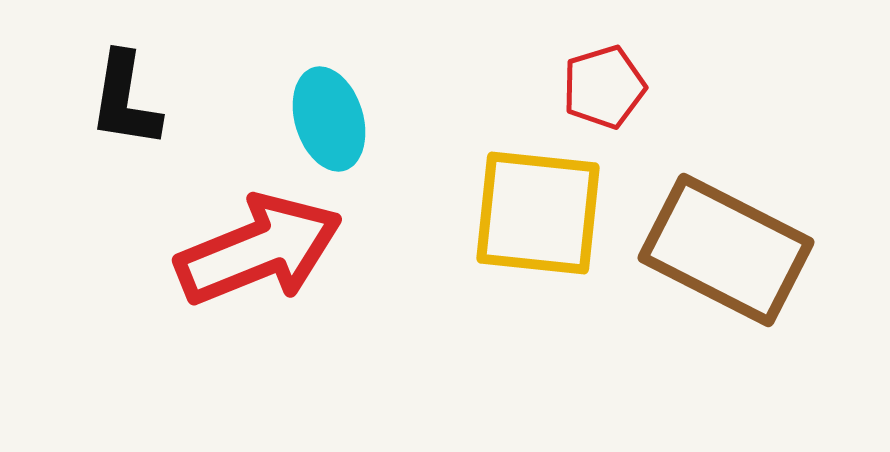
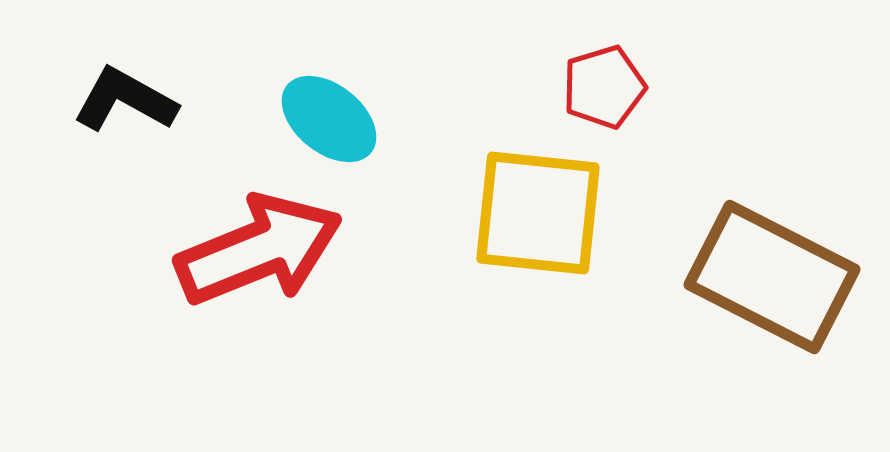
black L-shape: rotated 110 degrees clockwise
cyan ellipse: rotated 34 degrees counterclockwise
brown rectangle: moved 46 px right, 27 px down
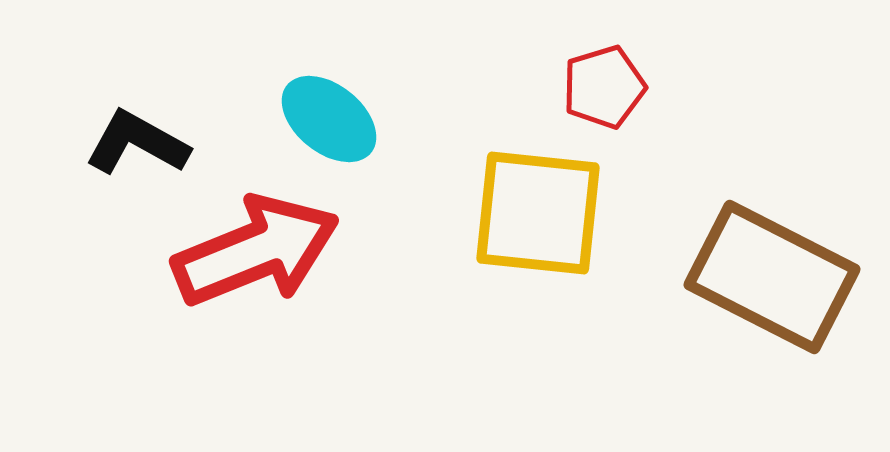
black L-shape: moved 12 px right, 43 px down
red arrow: moved 3 px left, 1 px down
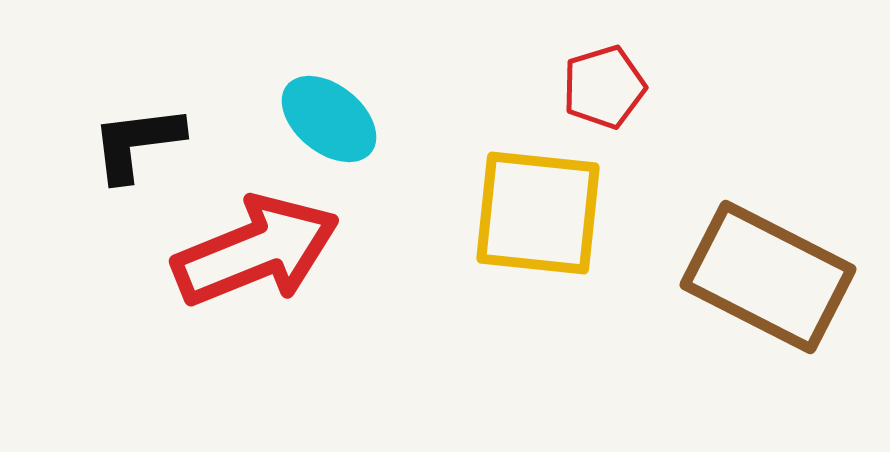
black L-shape: rotated 36 degrees counterclockwise
brown rectangle: moved 4 px left
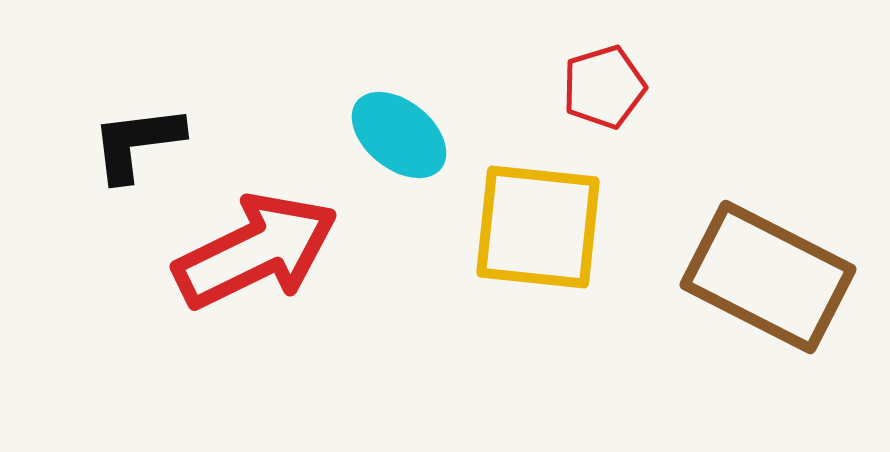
cyan ellipse: moved 70 px right, 16 px down
yellow square: moved 14 px down
red arrow: rotated 4 degrees counterclockwise
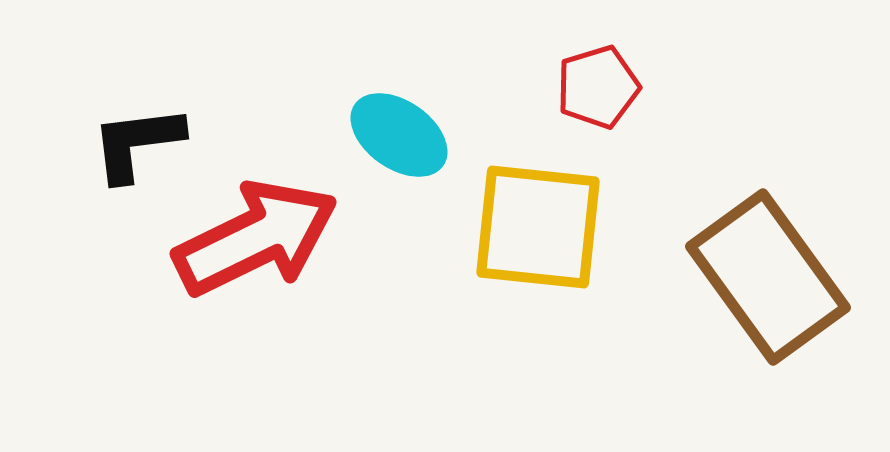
red pentagon: moved 6 px left
cyan ellipse: rotated 4 degrees counterclockwise
red arrow: moved 13 px up
brown rectangle: rotated 27 degrees clockwise
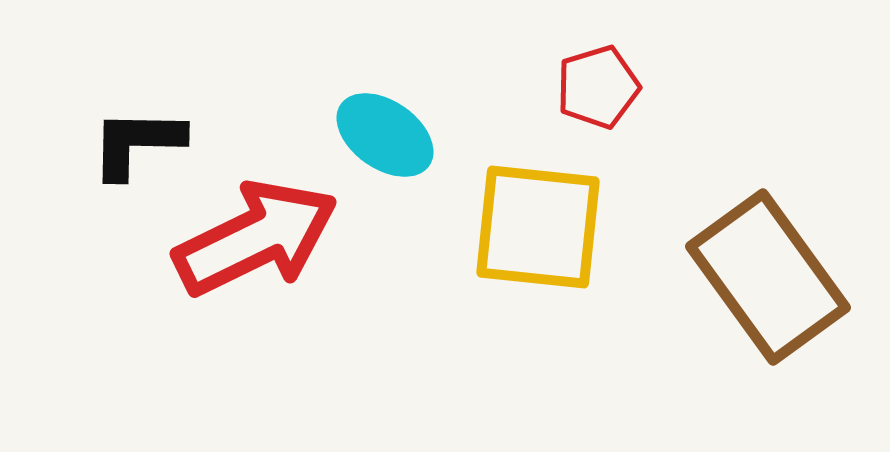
cyan ellipse: moved 14 px left
black L-shape: rotated 8 degrees clockwise
